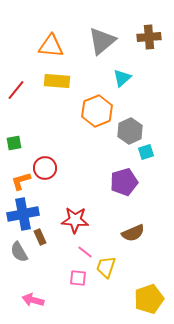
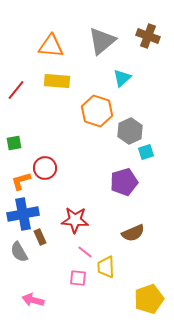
brown cross: moved 1 px left, 1 px up; rotated 25 degrees clockwise
orange hexagon: rotated 20 degrees counterclockwise
yellow trapezoid: rotated 20 degrees counterclockwise
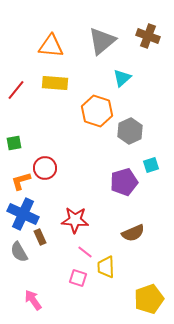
yellow rectangle: moved 2 px left, 2 px down
cyan square: moved 5 px right, 13 px down
blue cross: rotated 36 degrees clockwise
pink square: rotated 12 degrees clockwise
pink arrow: rotated 40 degrees clockwise
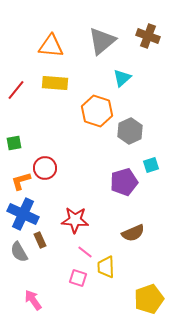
brown rectangle: moved 3 px down
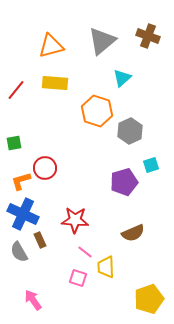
orange triangle: rotated 20 degrees counterclockwise
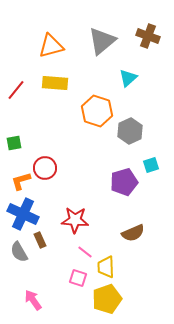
cyan triangle: moved 6 px right
yellow pentagon: moved 42 px left
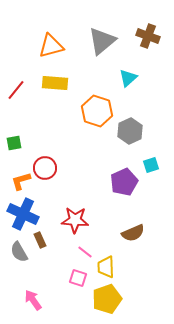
purple pentagon: rotated 8 degrees counterclockwise
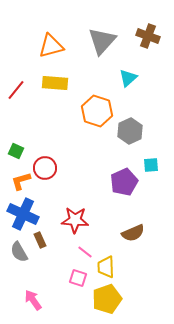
gray triangle: rotated 8 degrees counterclockwise
green square: moved 2 px right, 8 px down; rotated 35 degrees clockwise
cyan square: rotated 14 degrees clockwise
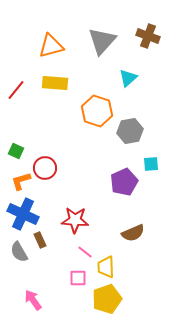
gray hexagon: rotated 15 degrees clockwise
cyan square: moved 1 px up
pink square: rotated 18 degrees counterclockwise
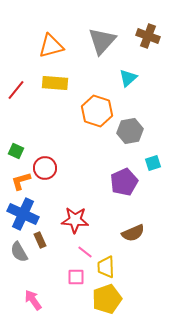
cyan square: moved 2 px right, 1 px up; rotated 14 degrees counterclockwise
pink square: moved 2 px left, 1 px up
